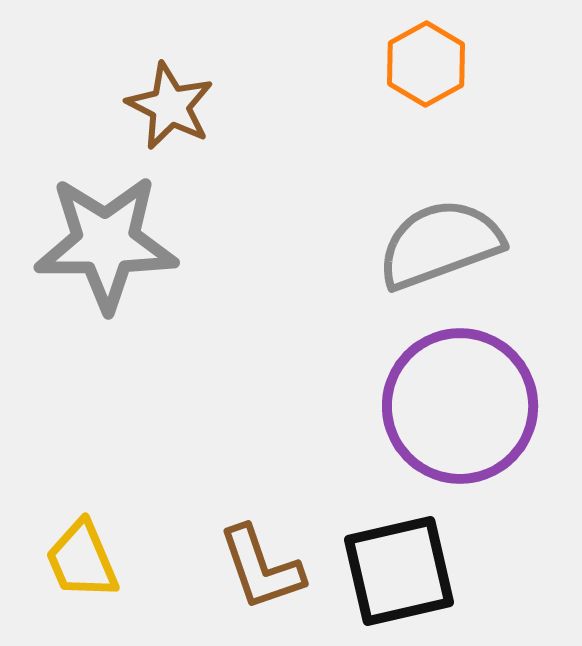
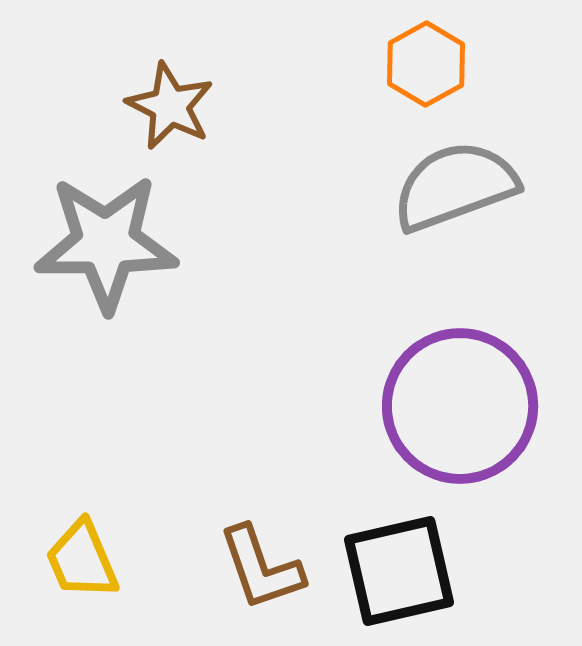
gray semicircle: moved 15 px right, 58 px up
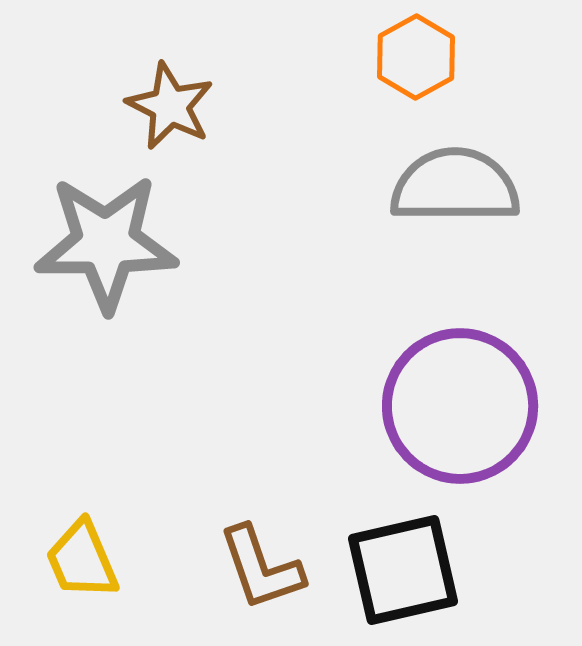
orange hexagon: moved 10 px left, 7 px up
gray semicircle: rotated 20 degrees clockwise
black square: moved 4 px right, 1 px up
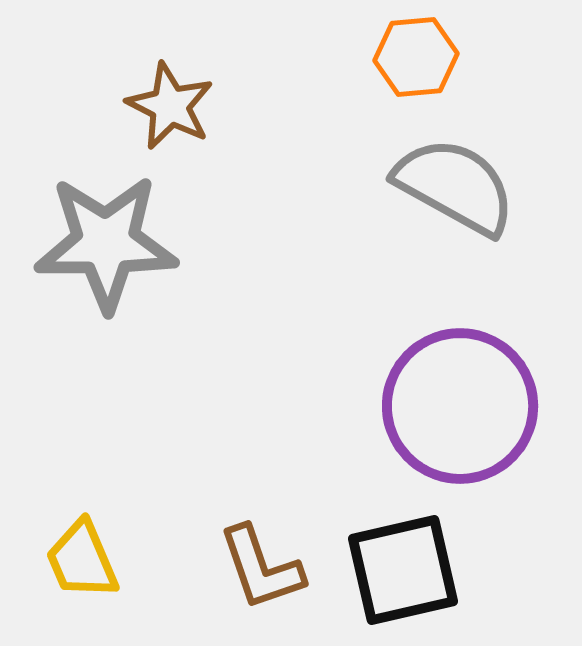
orange hexagon: rotated 24 degrees clockwise
gray semicircle: rotated 29 degrees clockwise
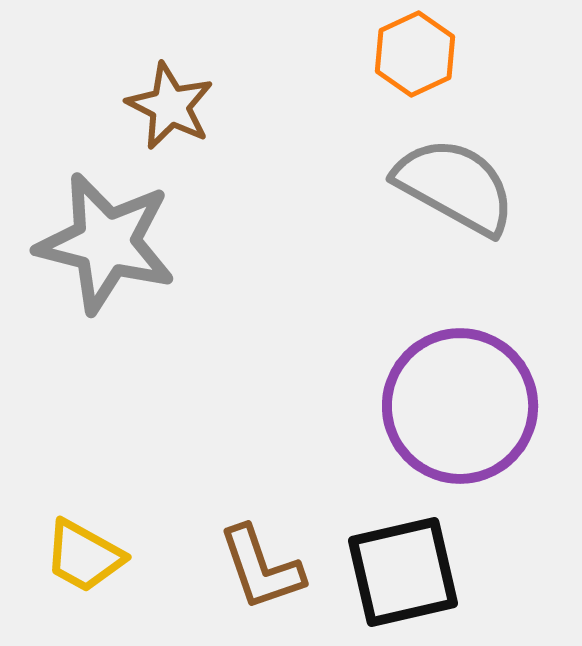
orange hexagon: moved 1 px left, 3 px up; rotated 20 degrees counterclockwise
gray star: rotated 14 degrees clockwise
yellow trapezoid: moved 2 px right, 4 px up; rotated 38 degrees counterclockwise
black square: moved 2 px down
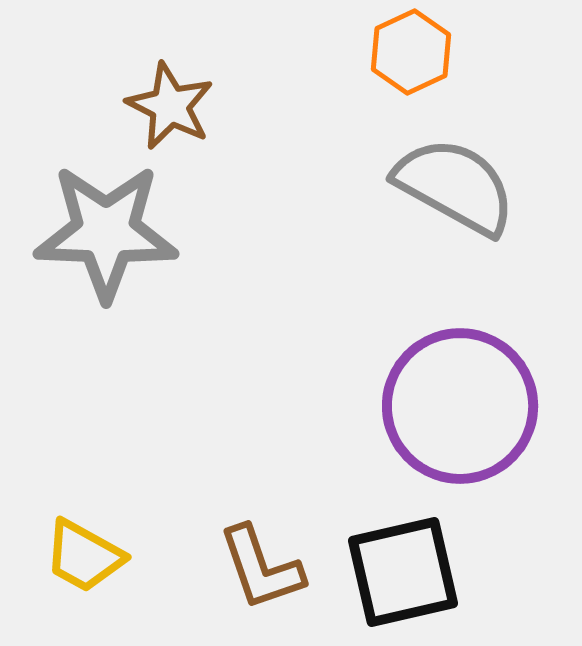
orange hexagon: moved 4 px left, 2 px up
gray star: moved 11 px up; rotated 12 degrees counterclockwise
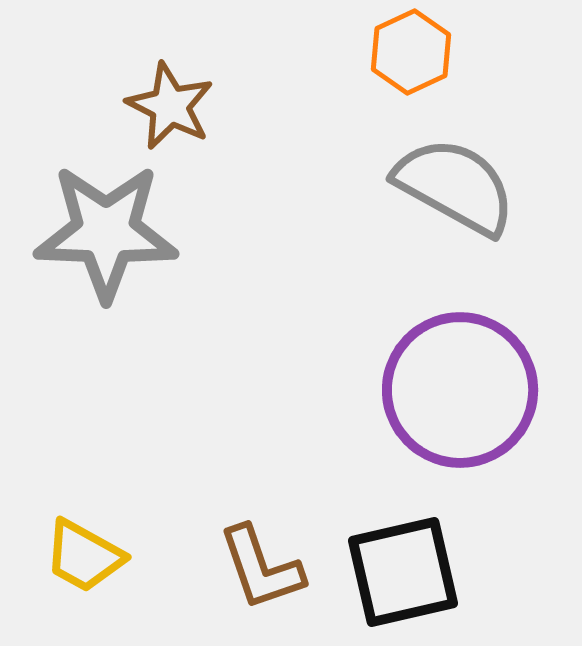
purple circle: moved 16 px up
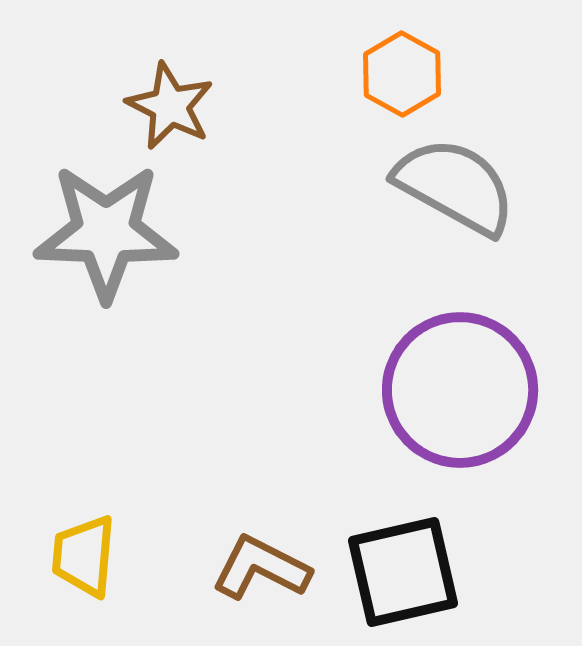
orange hexagon: moved 9 px left, 22 px down; rotated 6 degrees counterclockwise
yellow trapezoid: rotated 66 degrees clockwise
brown L-shape: rotated 136 degrees clockwise
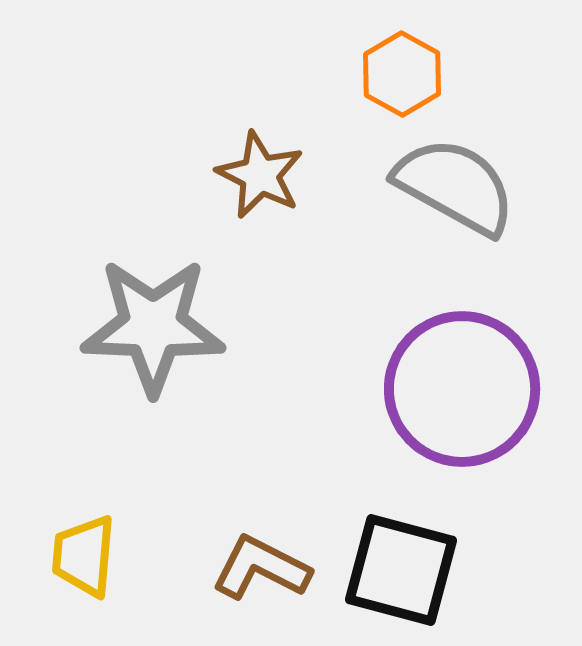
brown star: moved 90 px right, 69 px down
gray star: moved 47 px right, 94 px down
purple circle: moved 2 px right, 1 px up
black square: moved 2 px left, 2 px up; rotated 28 degrees clockwise
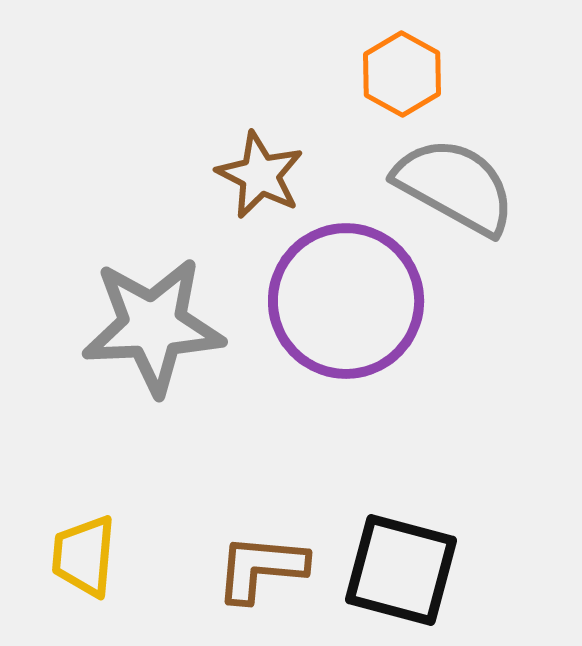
gray star: rotated 5 degrees counterclockwise
purple circle: moved 116 px left, 88 px up
brown L-shape: rotated 22 degrees counterclockwise
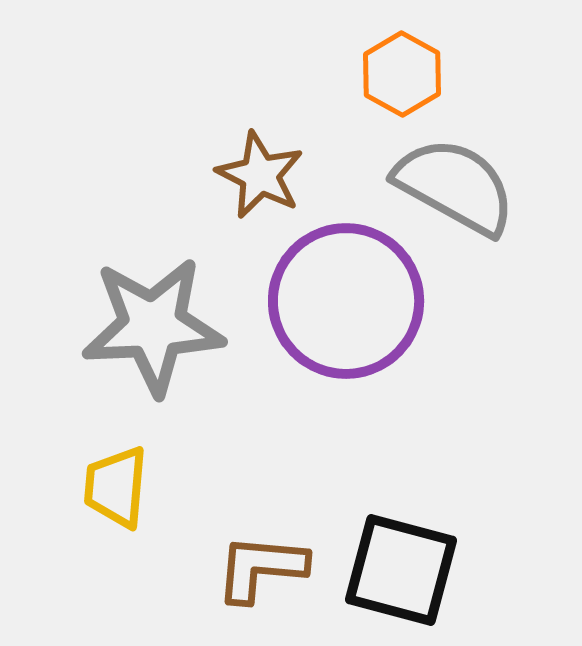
yellow trapezoid: moved 32 px right, 69 px up
